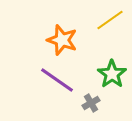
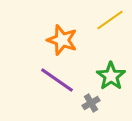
green star: moved 1 px left, 2 px down
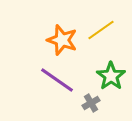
yellow line: moved 9 px left, 10 px down
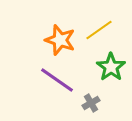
yellow line: moved 2 px left
orange star: moved 2 px left
green star: moved 9 px up
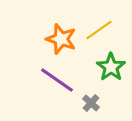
orange star: moved 1 px right, 1 px up
gray cross: rotated 18 degrees counterclockwise
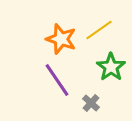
purple line: rotated 21 degrees clockwise
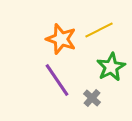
yellow line: rotated 8 degrees clockwise
green star: rotated 8 degrees clockwise
gray cross: moved 1 px right, 5 px up
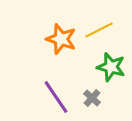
green star: rotated 28 degrees counterclockwise
purple line: moved 1 px left, 17 px down
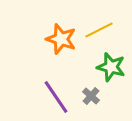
gray cross: moved 1 px left, 2 px up
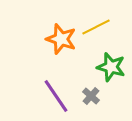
yellow line: moved 3 px left, 3 px up
purple line: moved 1 px up
